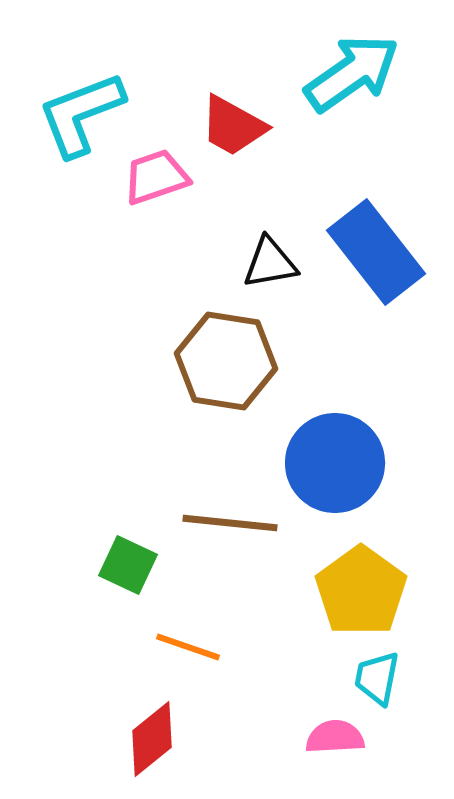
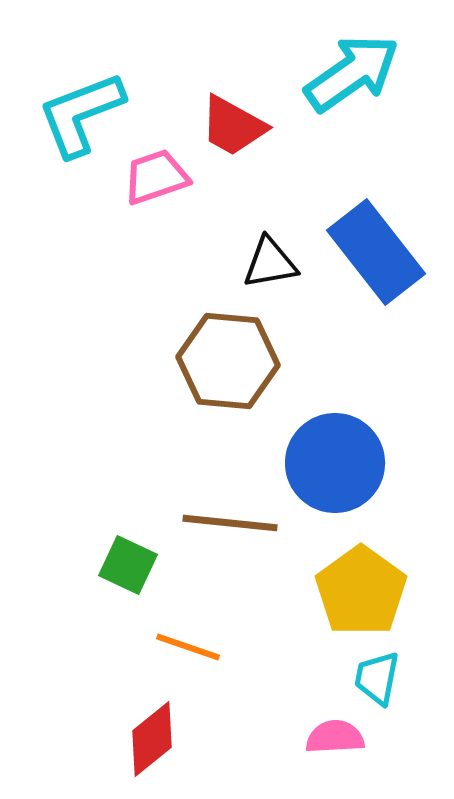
brown hexagon: moved 2 px right; rotated 4 degrees counterclockwise
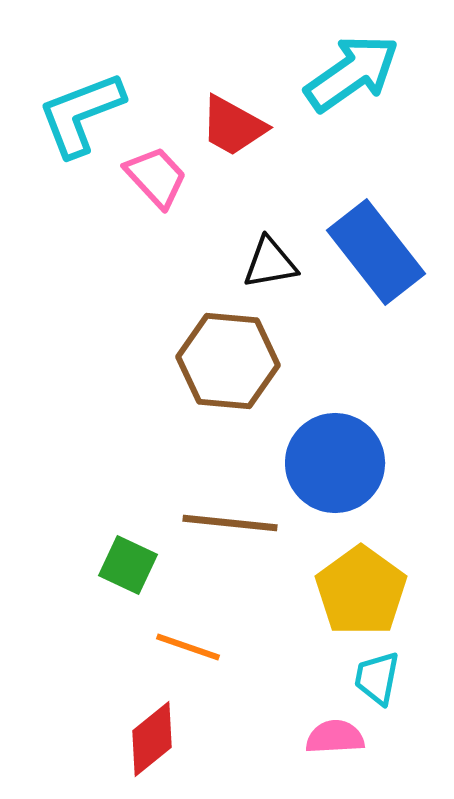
pink trapezoid: rotated 66 degrees clockwise
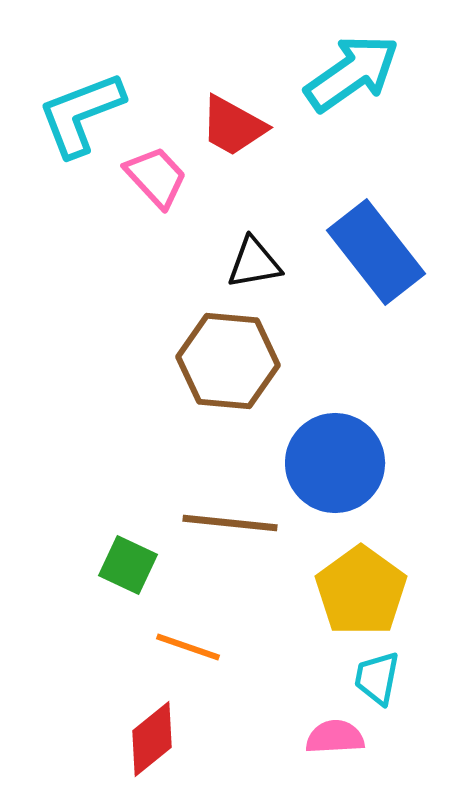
black triangle: moved 16 px left
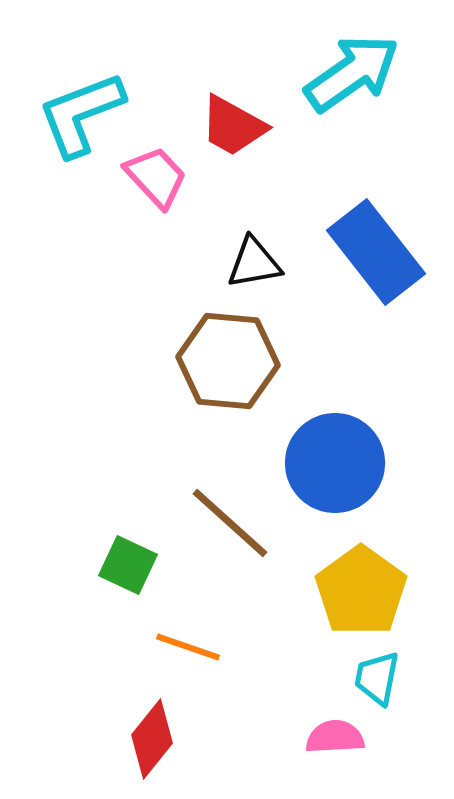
brown line: rotated 36 degrees clockwise
red diamond: rotated 12 degrees counterclockwise
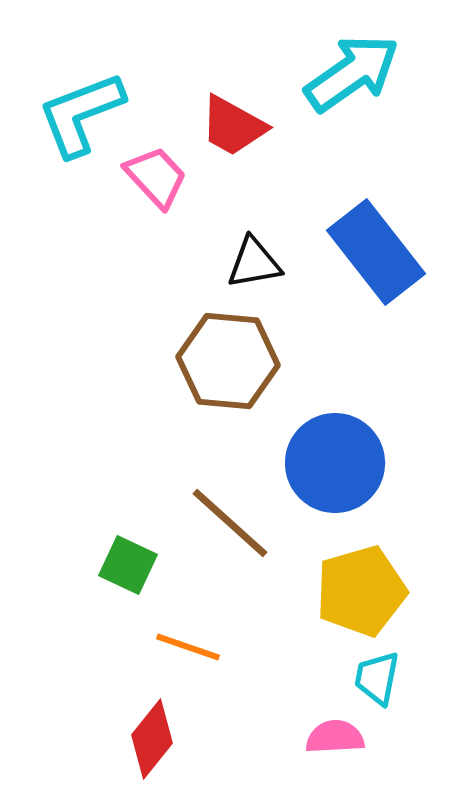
yellow pentagon: rotated 20 degrees clockwise
